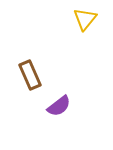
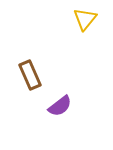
purple semicircle: moved 1 px right
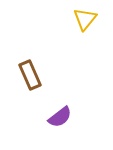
purple semicircle: moved 11 px down
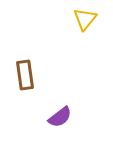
brown rectangle: moved 5 px left; rotated 16 degrees clockwise
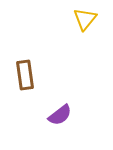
purple semicircle: moved 2 px up
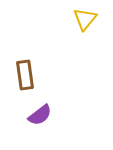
purple semicircle: moved 20 px left
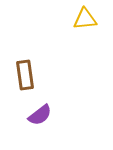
yellow triangle: rotated 45 degrees clockwise
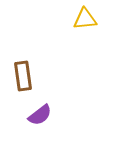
brown rectangle: moved 2 px left, 1 px down
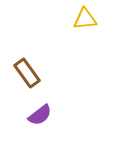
brown rectangle: moved 4 px right, 3 px up; rotated 28 degrees counterclockwise
